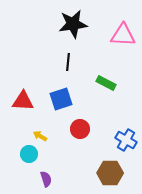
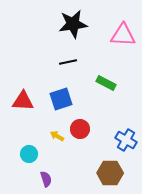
black line: rotated 72 degrees clockwise
yellow arrow: moved 17 px right
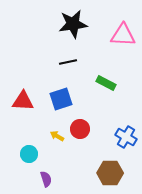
blue cross: moved 3 px up
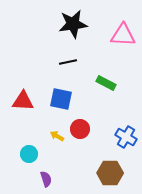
blue square: rotated 30 degrees clockwise
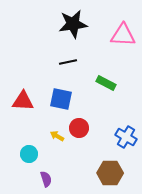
red circle: moved 1 px left, 1 px up
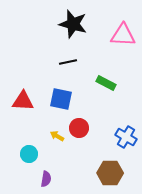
black star: rotated 24 degrees clockwise
purple semicircle: rotated 28 degrees clockwise
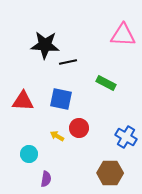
black star: moved 28 px left, 21 px down; rotated 12 degrees counterclockwise
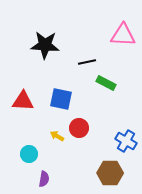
black line: moved 19 px right
blue cross: moved 4 px down
purple semicircle: moved 2 px left
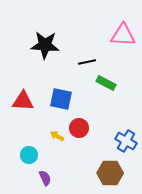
cyan circle: moved 1 px down
purple semicircle: moved 1 px right, 1 px up; rotated 35 degrees counterclockwise
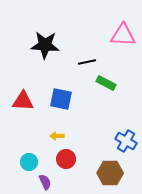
red circle: moved 13 px left, 31 px down
yellow arrow: rotated 32 degrees counterclockwise
cyan circle: moved 7 px down
purple semicircle: moved 4 px down
